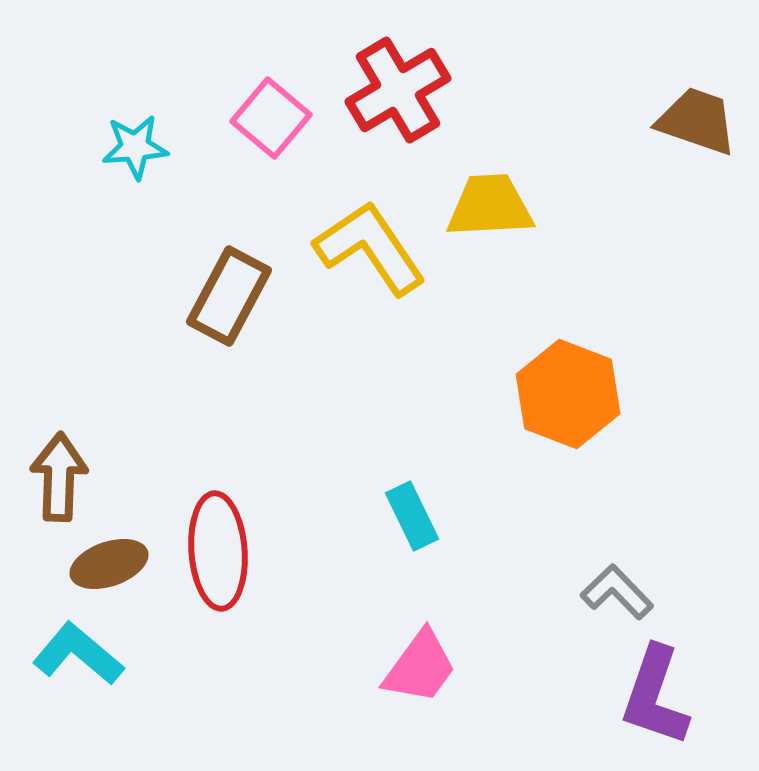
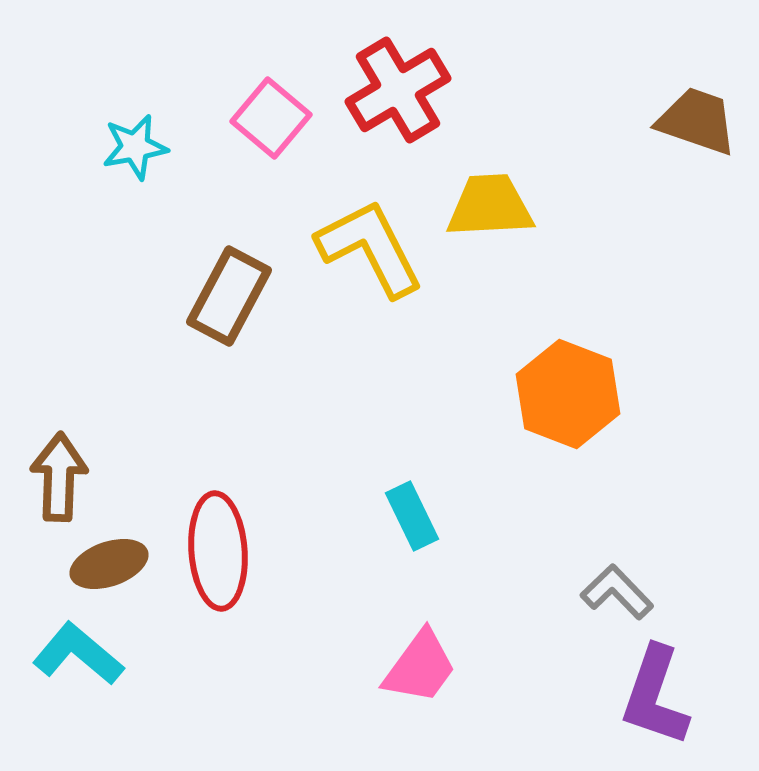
cyan star: rotated 6 degrees counterclockwise
yellow L-shape: rotated 7 degrees clockwise
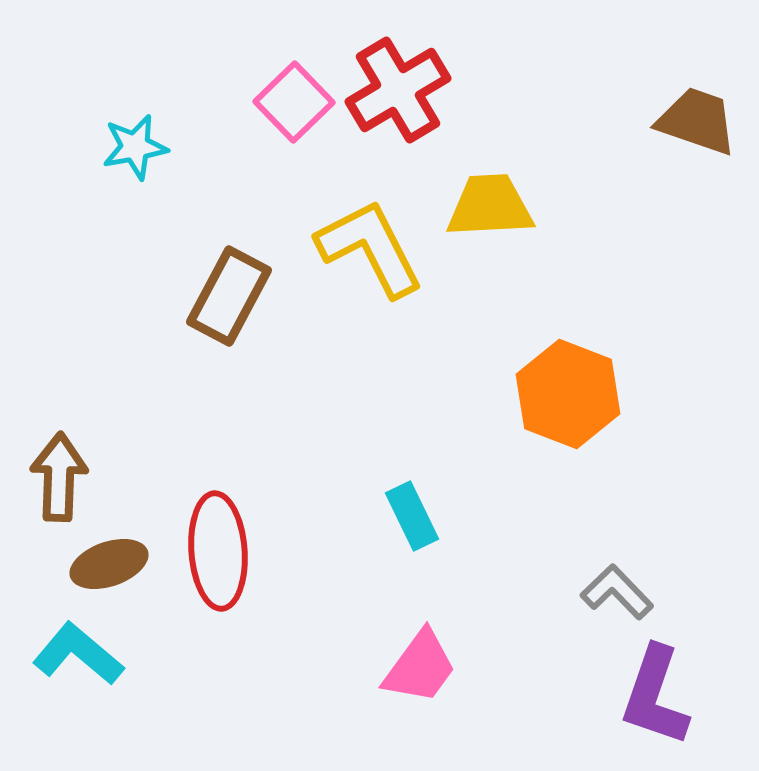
pink square: moved 23 px right, 16 px up; rotated 6 degrees clockwise
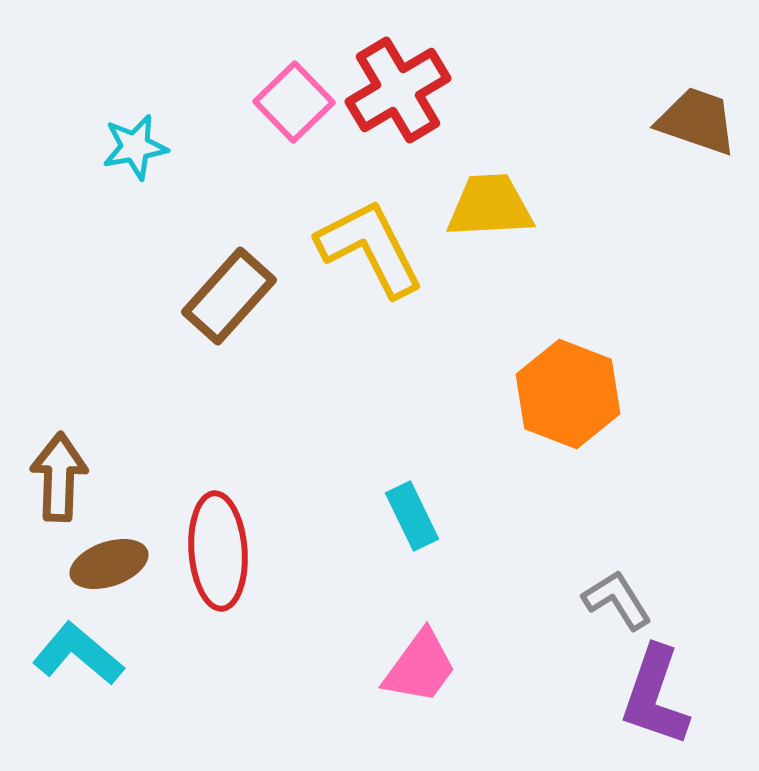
brown rectangle: rotated 14 degrees clockwise
gray L-shape: moved 8 px down; rotated 12 degrees clockwise
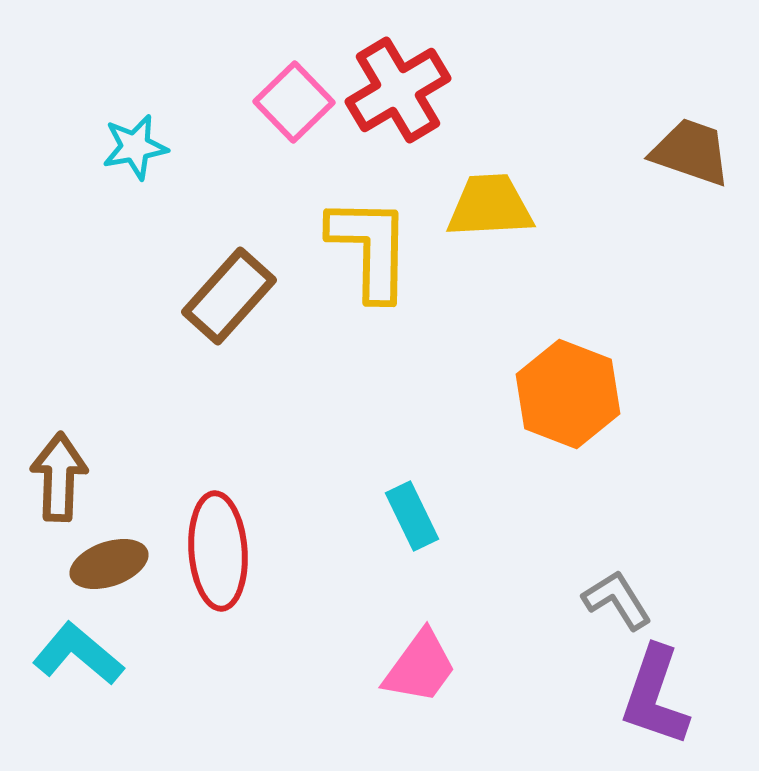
brown trapezoid: moved 6 px left, 31 px down
yellow L-shape: rotated 28 degrees clockwise
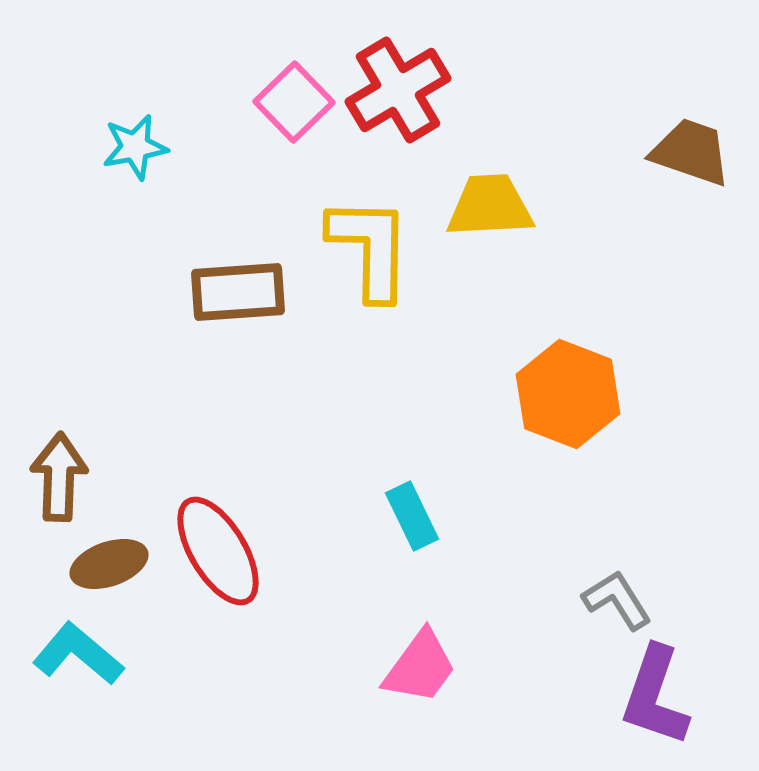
brown rectangle: moved 9 px right, 4 px up; rotated 44 degrees clockwise
red ellipse: rotated 27 degrees counterclockwise
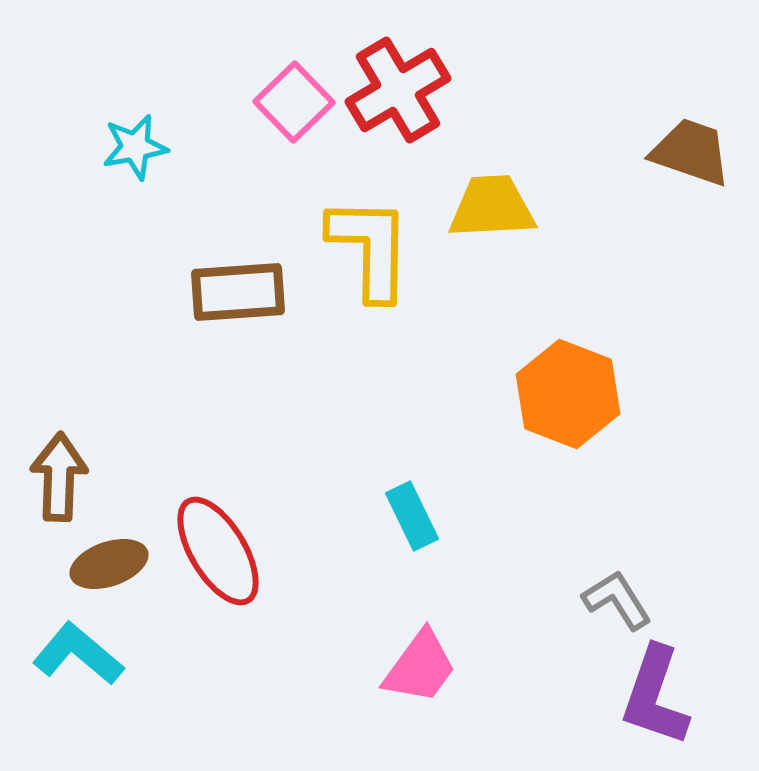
yellow trapezoid: moved 2 px right, 1 px down
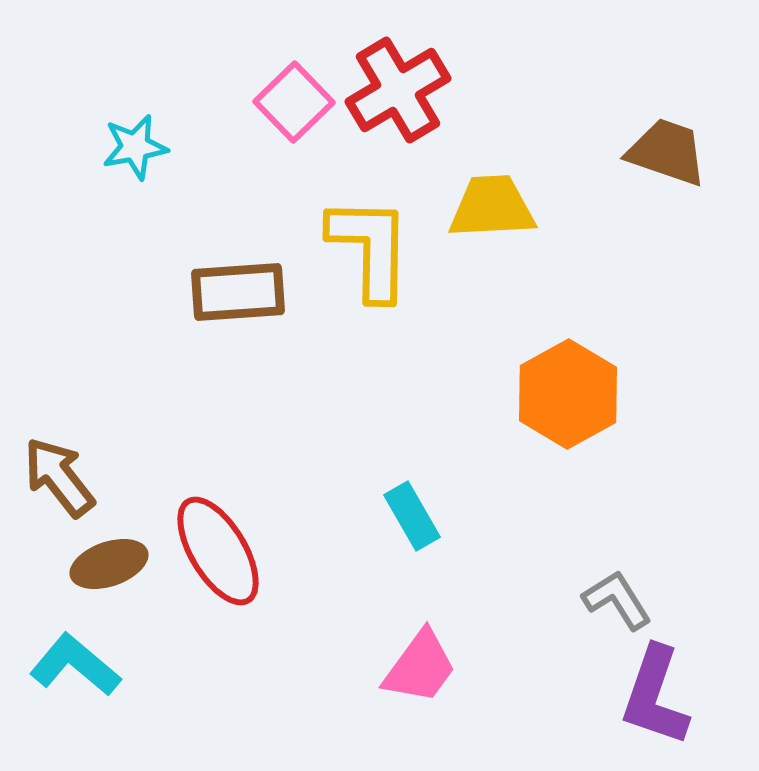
brown trapezoid: moved 24 px left
orange hexagon: rotated 10 degrees clockwise
brown arrow: rotated 40 degrees counterclockwise
cyan rectangle: rotated 4 degrees counterclockwise
cyan L-shape: moved 3 px left, 11 px down
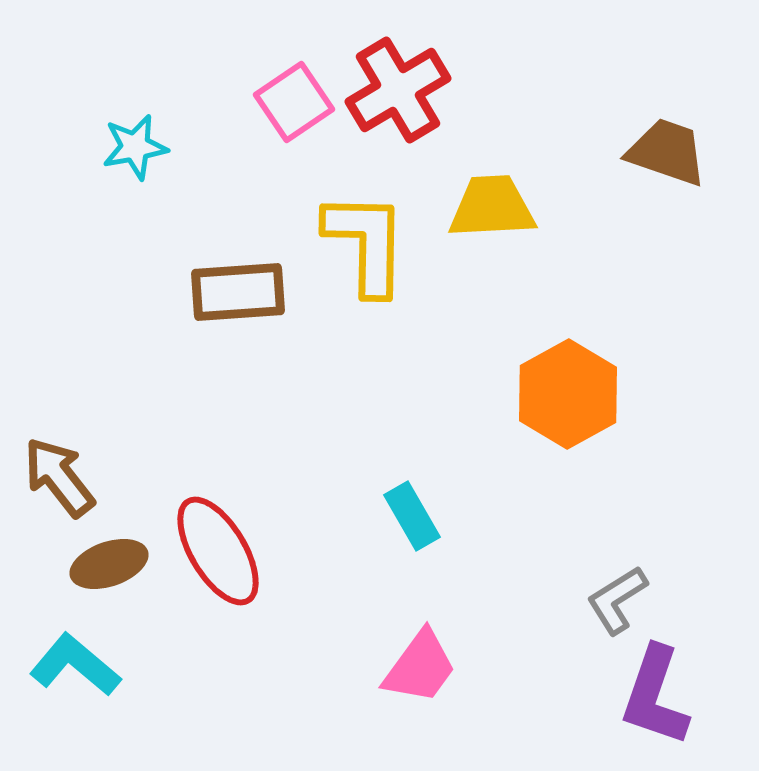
pink square: rotated 10 degrees clockwise
yellow L-shape: moved 4 px left, 5 px up
gray L-shape: rotated 90 degrees counterclockwise
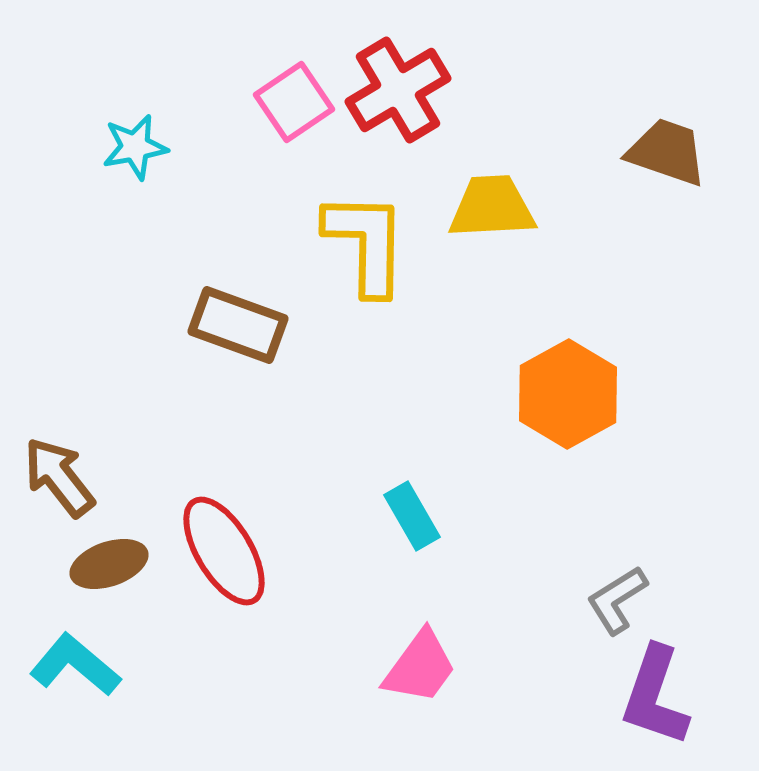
brown rectangle: moved 33 px down; rotated 24 degrees clockwise
red ellipse: moved 6 px right
